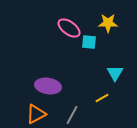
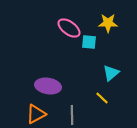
cyan triangle: moved 4 px left; rotated 18 degrees clockwise
yellow line: rotated 72 degrees clockwise
gray line: rotated 30 degrees counterclockwise
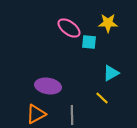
cyan triangle: rotated 12 degrees clockwise
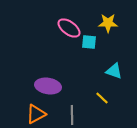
cyan triangle: moved 3 px right, 2 px up; rotated 48 degrees clockwise
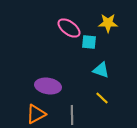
cyan triangle: moved 13 px left, 1 px up
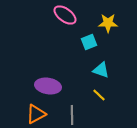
pink ellipse: moved 4 px left, 13 px up
cyan square: rotated 28 degrees counterclockwise
yellow line: moved 3 px left, 3 px up
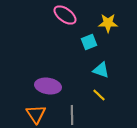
orange triangle: rotated 35 degrees counterclockwise
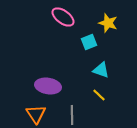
pink ellipse: moved 2 px left, 2 px down
yellow star: rotated 18 degrees clockwise
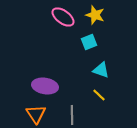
yellow star: moved 13 px left, 8 px up
purple ellipse: moved 3 px left
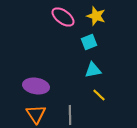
yellow star: moved 1 px right, 1 px down
cyan triangle: moved 8 px left; rotated 30 degrees counterclockwise
purple ellipse: moved 9 px left
gray line: moved 2 px left
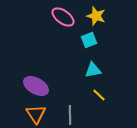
cyan square: moved 2 px up
purple ellipse: rotated 20 degrees clockwise
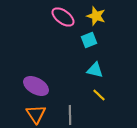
cyan triangle: moved 2 px right; rotated 24 degrees clockwise
